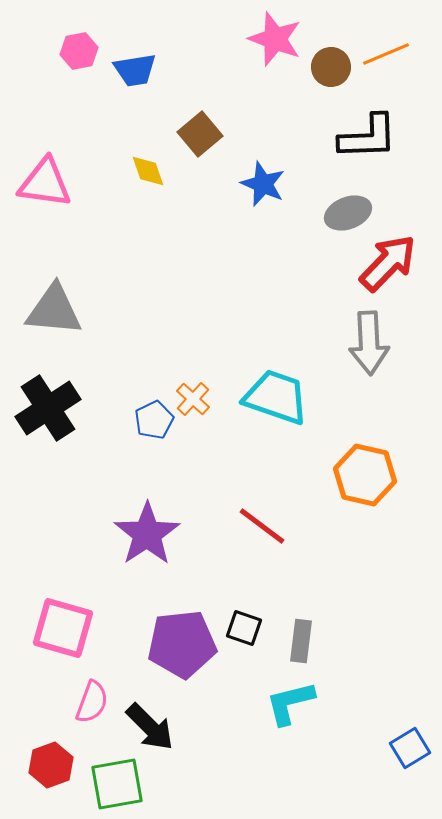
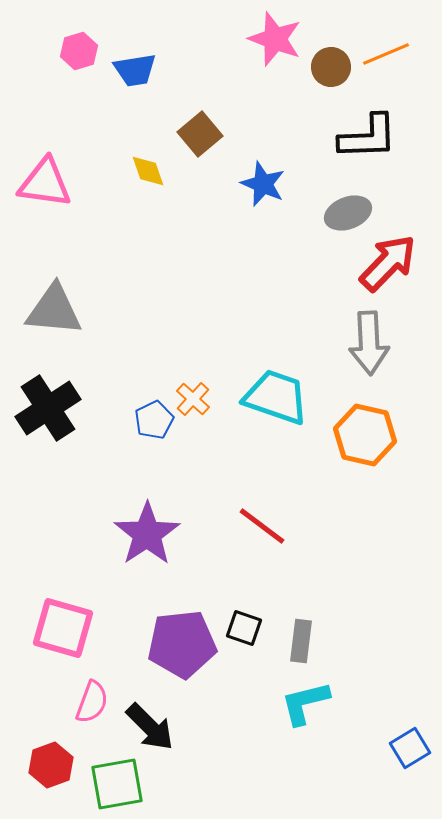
pink hexagon: rotated 6 degrees counterclockwise
orange hexagon: moved 40 px up
cyan L-shape: moved 15 px right
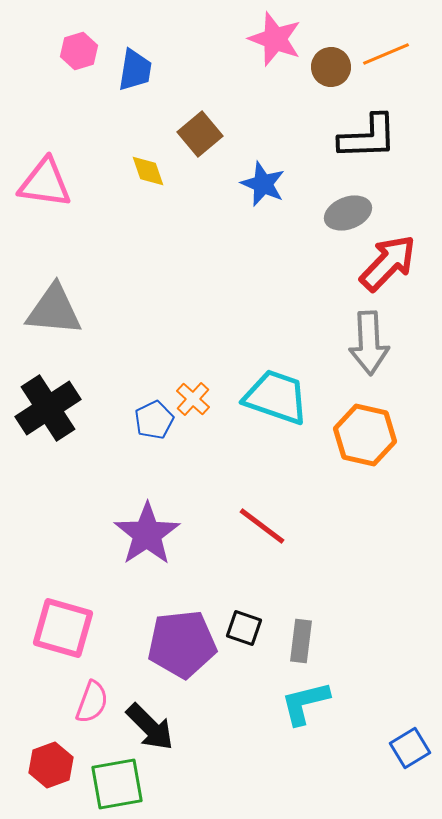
blue trapezoid: rotated 72 degrees counterclockwise
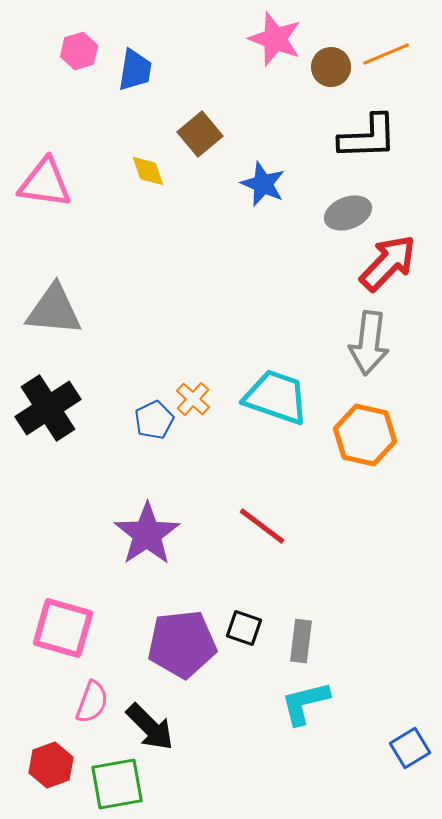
gray arrow: rotated 10 degrees clockwise
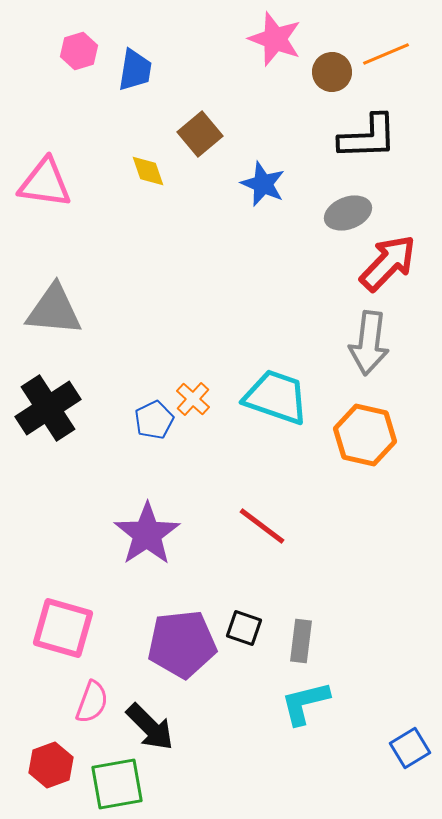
brown circle: moved 1 px right, 5 px down
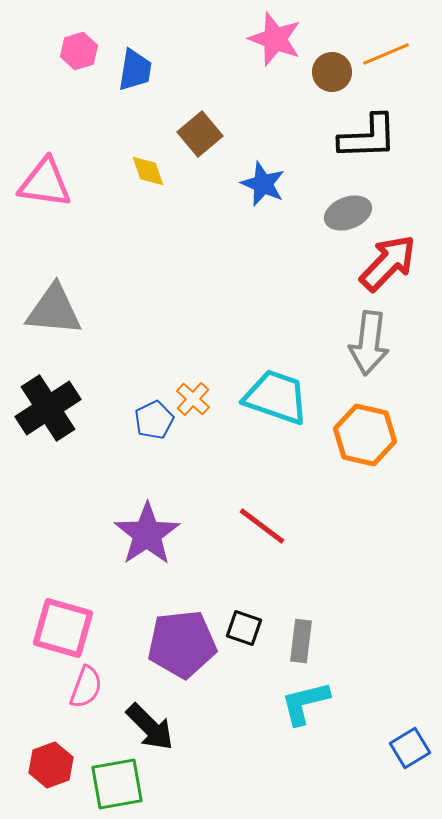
pink semicircle: moved 6 px left, 15 px up
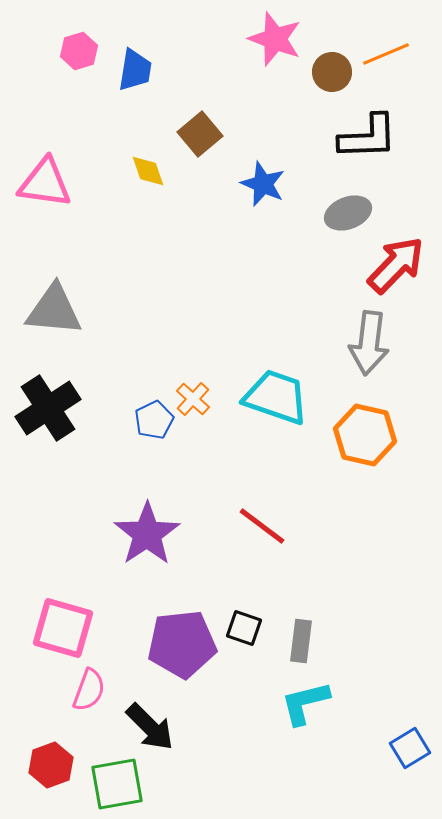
red arrow: moved 8 px right, 2 px down
pink semicircle: moved 3 px right, 3 px down
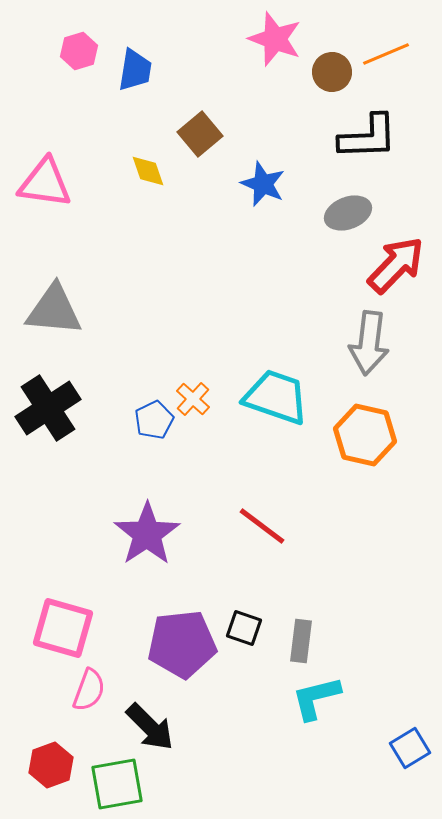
cyan L-shape: moved 11 px right, 5 px up
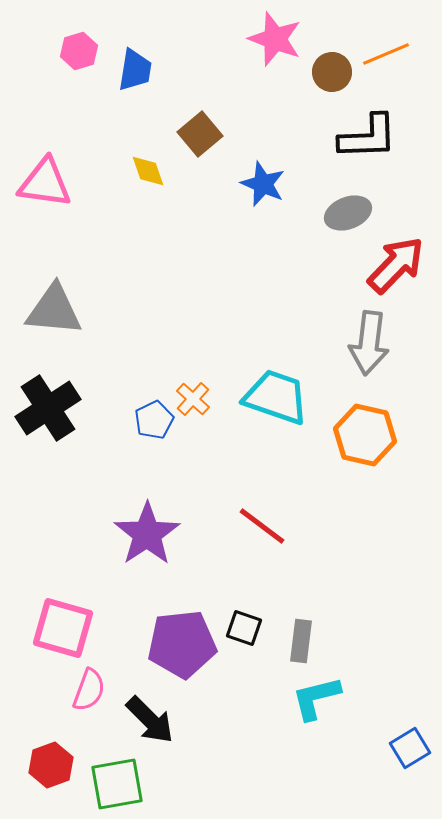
black arrow: moved 7 px up
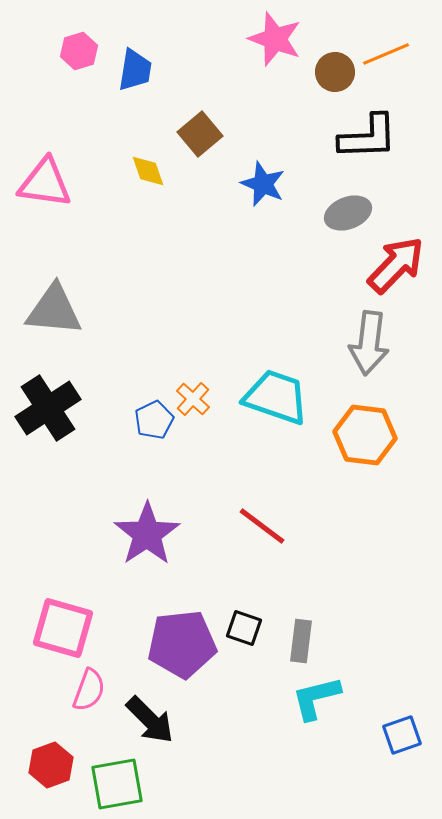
brown circle: moved 3 px right
orange hexagon: rotated 6 degrees counterclockwise
blue square: moved 8 px left, 13 px up; rotated 12 degrees clockwise
